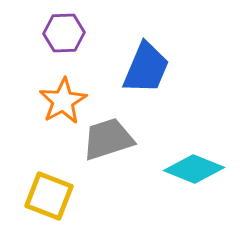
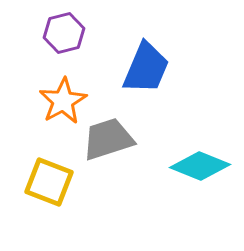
purple hexagon: rotated 12 degrees counterclockwise
cyan diamond: moved 6 px right, 3 px up
yellow square: moved 14 px up
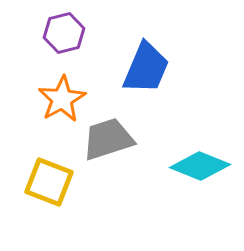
orange star: moved 1 px left, 2 px up
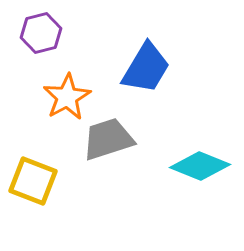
purple hexagon: moved 23 px left
blue trapezoid: rotated 8 degrees clockwise
orange star: moved 5 px right, 2 px up
yellow square: moved 16 px left, 1 px up
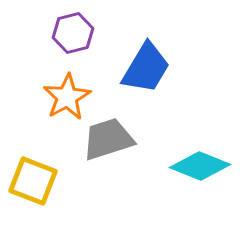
purple hexagon: moved 32 px right
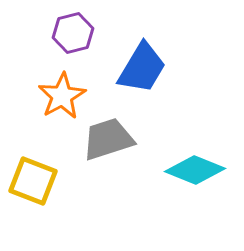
blue trapezoid: moved 4 px left
orange star: moved 5 px left, 1 px up
cyan diamond: moved 5 px left, 4 px down
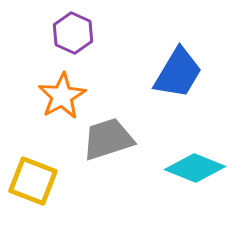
purple hexagon: rotated 21 degrees counterclockwise
blue trapezoid: moved 36 px right, 5 px down
cyan diamond: moved 2 px up
